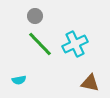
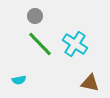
cyan cross: rotated 30 degrees counterclockwise
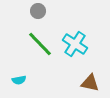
gray circle: moved 3 px right, 5 px up
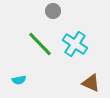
gray circle: moved 15 px right
brown triangle: moved 1 px right; rotated 12 degrees clockwise
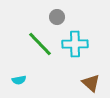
gray circle: moved 4 px right, 6 px down
cyan cross: rotated 35 degrees counterclockwise
brown triangle: rotated 18 degrees clockwise
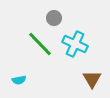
gray circle: moved 3 px left, 1 px down
cyan cross: rotated 25 degrees clockwise
brown triangle: moved 1 px right, 4 px up; rotated 18 degrees clockwise
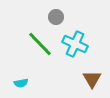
gray circle: moved 2 px right, 1 px up
cyan semicircle: moved 2 px right, 3 px down
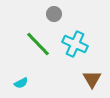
gray circle: moved 2 px left, 3 px up
green line: moved 2 px left
cyan semicircle: rotated 16 degrees counterclockwise
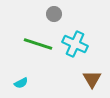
green line: rotated 28 degrees counterclockwise
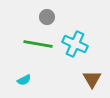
gray circle: moved 7 px left, 3 px down
green line: rotated 8 degrees counterclockwise
cyan semicircle: moved 3 px right, 3 px up
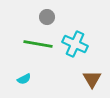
cyan semicircle: moved 1 px up
